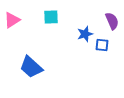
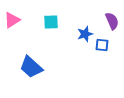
cyan square: moved 5 px down
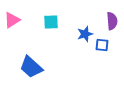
purple semicircle: rotated 18 degrees clockwise
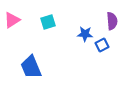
cyan square: moved 3 px left; rotated 14 degrees counterclockwise
blue star: rotated 21 degrees clockwise
blue square: rotated 32 degrees counterclockwise
blue trapezoid: rotated 25 degrees clockwise
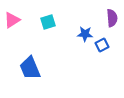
purple semicircle: moved 3 px up
blue trapezoid: moved 1 px left, 1 px down
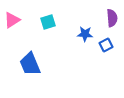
blue square: moved 4 px right
blue trapezoid: moved 4 px up
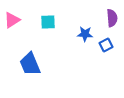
cyan square: rotated 14 degrees clockwise
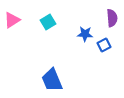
cyan square: rotated 28 degrees counterclockwise
blue square: moved 2 px left
blue trapezoid: moved 22 px right, 16 px down
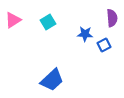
pink triangle: moved 1 px right
blue trapezoid: rotated 110 degrees counterclockwise
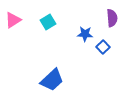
blue square: moved 1 px left, 2 px down; rotated 16 degrees counterclockwise
